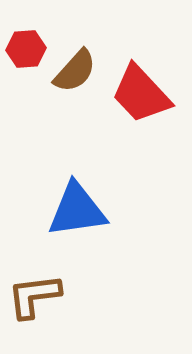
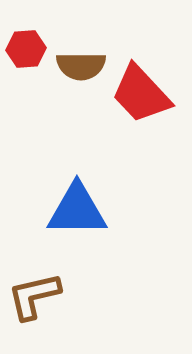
brown semicircle: moved 6 px right, 5 px up; rotated 48 degrees clockwise
blue triangle: rotated 8 degrees clockwise
brown L-shape: rotated 6 degrees counterclockwise
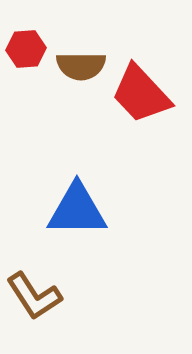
brown L-shape: rotated 110 degrees counterclockwise
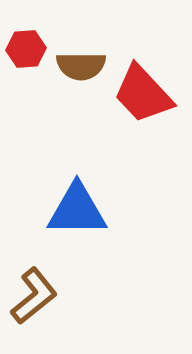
red trapezoid: moved 2 px right
brown L-shape: rotated 96 degrees counterclockwise
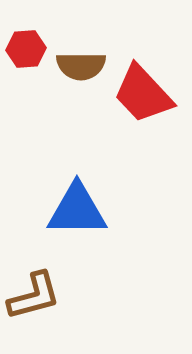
brown L-shape: rotated 24 degrees clockwise
